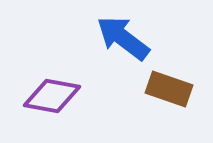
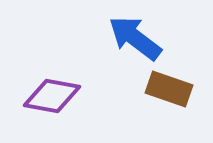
blue arrow: moved 12 px right
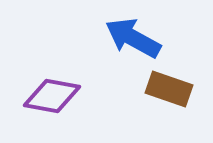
blue arrow: moved 2 px left; rotated 8 degrees counterclockwise
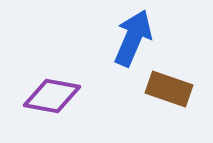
blue arrow: rotated 84 degrees clockwise
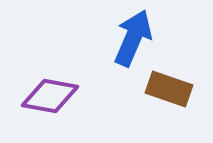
purple diamond: moved 2 px left
